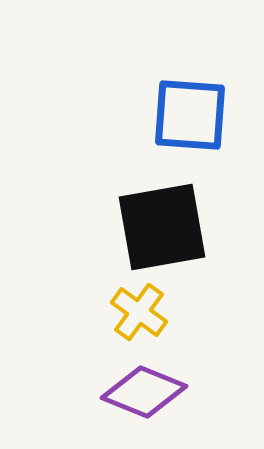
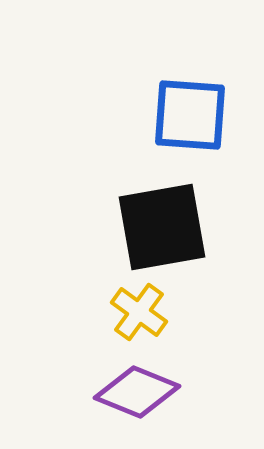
purple diamond: moved 7 px left
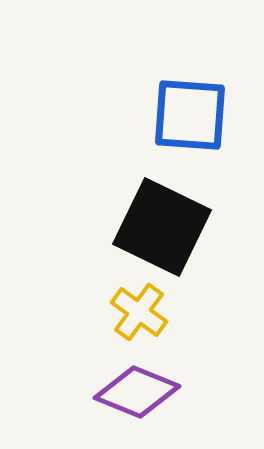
black square: rotated 36 degrees clockwise
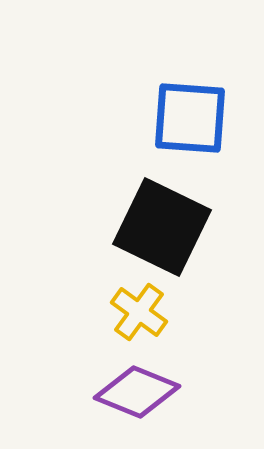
blue square: moved 3 px down
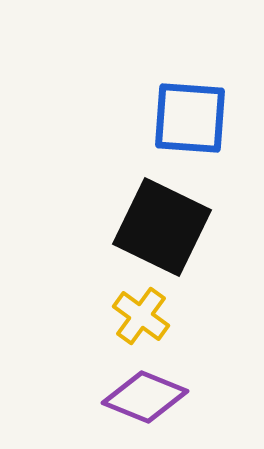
yellow cross: moved 2 px right, 4 px down
purple diamond: moved 8 px right, 5 px down
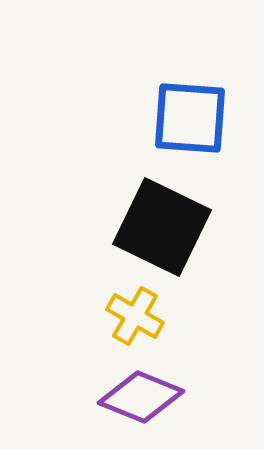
yellow cross: moved 6 px left; rotated 6 degrees counterclockwise
purple diamond: moved 4 px left
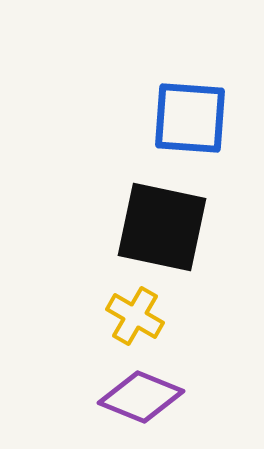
black square: rotated 14 degrees counterclockwise
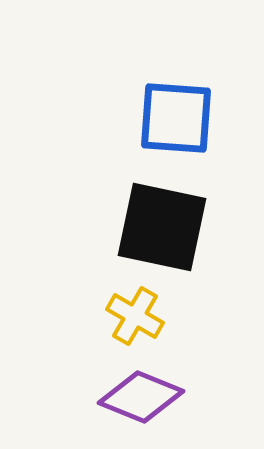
blue square: moved 14 px left
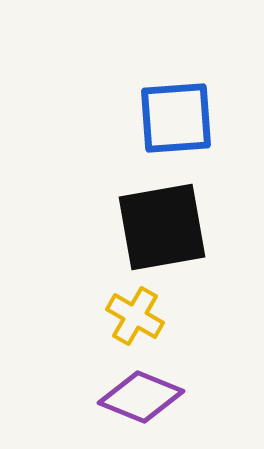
blue square: rotated 8 degrees counterclockwise
black square: rotated 22 degrees counterclockwise
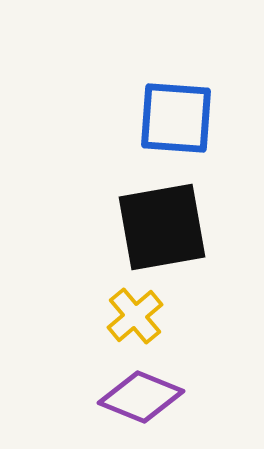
blue square: rotated 8 degrees clockwise
yellow cross: rotated 20 degrees clockwise
